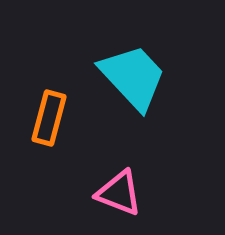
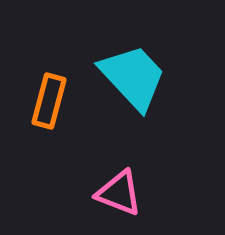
orange rectangle: moved 17 px up
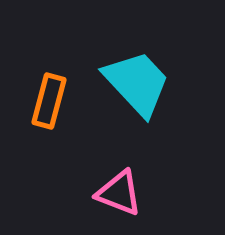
cyan trapezoid: moved 4 px right, 6 px down
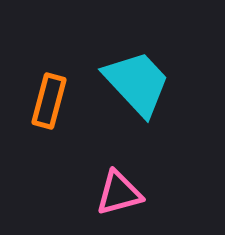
pink triangle: rotated 36 degrees counterclockwise
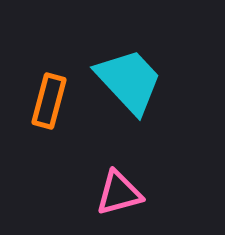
cyan trapezoid: moved 8 px left, 2 px up
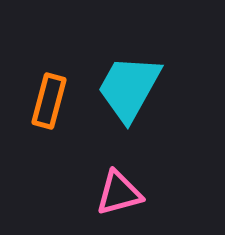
cyan trapezoid: moved 7 px down; rotated 108 degrees counterclockwise
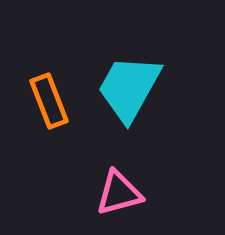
orange rectangle: rotated 36 degrees counterclockwise
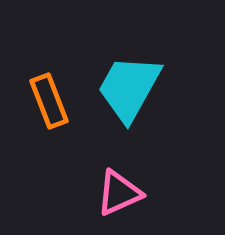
pink triangle: rotated 9 degrees counterclockwise
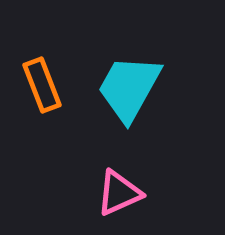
orange rectangle: moved 7 px left, 16 px up
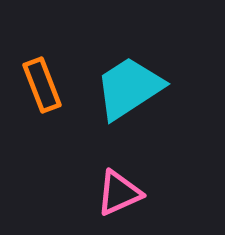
cyan trapezoid: rotated 28 degrees clockwise
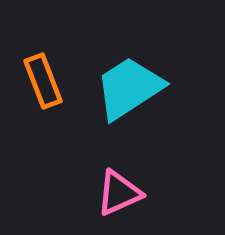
orange rectangle: moved 1 px right, 4 px up
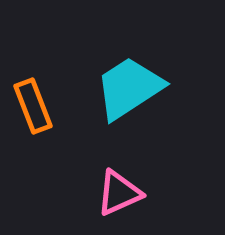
orange rectangle: moved 10 px left, 25 px down
